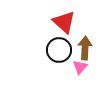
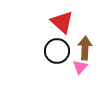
red triangle: moved 2 px left
black circle: moved 2 px left, 1 px down
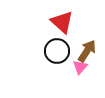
brown arrow: moved 2 px right, 3 px down; rotated 30 degrees clockwise
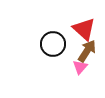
red triangle: moved 22 px right, 7 px down
black circle: moved 4 px left, 7 px up
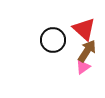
black circle: moved 4 px up
pink triangle: moved 3 px right; rotated 14 degrees clockwise
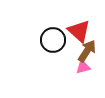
red triangle: moved 5 px left, 2 px down
pink triangle: rotated 21 degrees clockwise
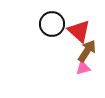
black circle: moved 1 px left, 16 px up
pink triangle: moved 1 px down
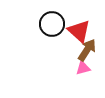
brown arrow: moved 1 px up
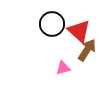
pink triangle: moved 20 px left
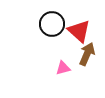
brown arrow: moved 4 px down; rotated 10 degrees counterclockwise
